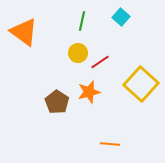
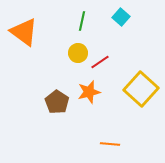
yellow square: moved 5 px down
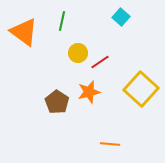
green line: moved 20 px left
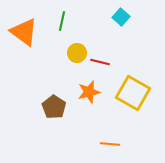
yellow circle: moved 1 px left
red line: rotated 48 degrees clockwise
yellow square: moved 8 px left, 4 px down; rotated 12 degrees counterclockwise
brown pentagon: moved 3 px left, 5 px down
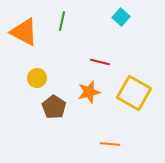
orange triangle: rotated 8 degrees counterclockwise
yellow circle: moved 40 px left, 25 px down
yellow square: moved 1 px right
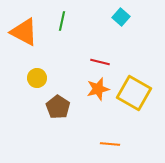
orange star: moved 9 px right, 3 px up
brown pentagon: moved 4 px right
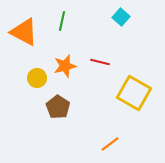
orange star: moved 33 px left, 23 px up
orange line: rotated 42 degrees counterclockwise
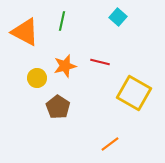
cyan square: moved 3 px left
orange triangle: moved 1 px right
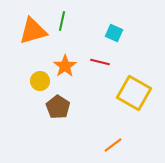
cyan square: moved 4 px left, 16 px down; rotated 18 degrees counterclockwise
orange triangle: moved 8 px right, 1 px up; rotated 44 degrees counterclockwise
orange star: rotated 20 degrees counterclockwise
yellow circle: moved 3 px right, 3 px down
orange line: moved 3 px right, 1 px down
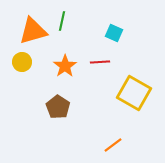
red line: rotated 18 degrees counterclockwise
yellow circle: moved 18 px left, 19 px up
